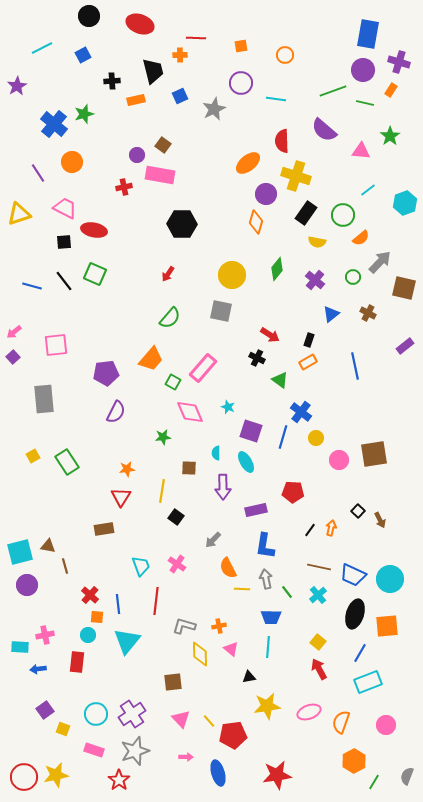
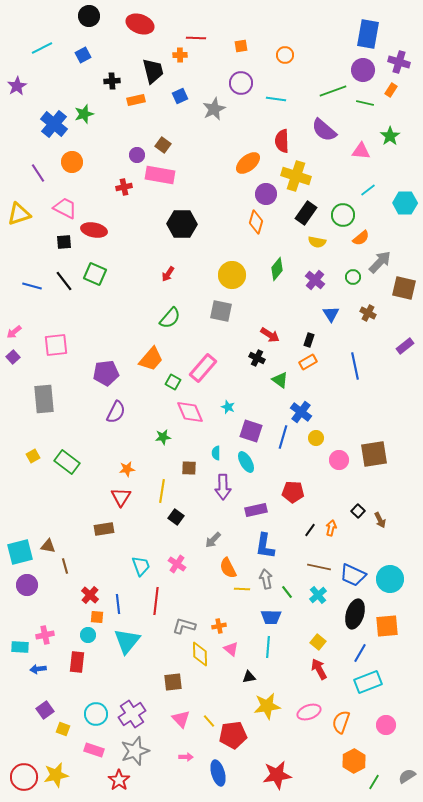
cyan hexagon at (405, 203): rotated 20 degrees clockwise
blue triangle at (331, 314): rotated 24 degrees counterclockwise
green rectangle at (67, 462): rotated 20 degrees counterclockwise
gray semicircle at (407, 776): rotated 36 degrees clockwise
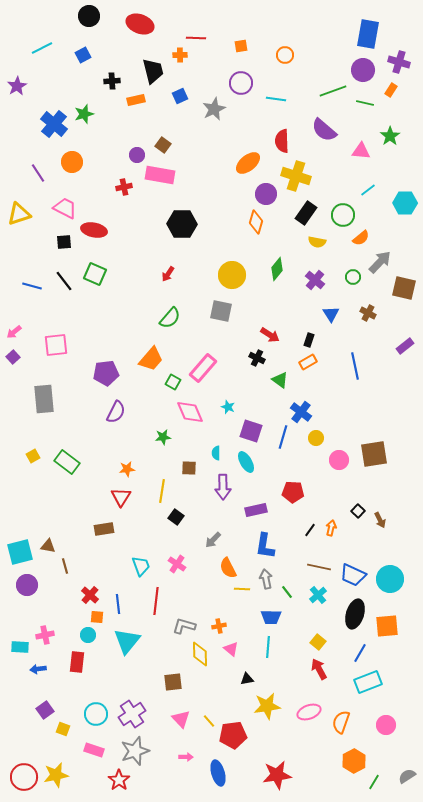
black triangle at (249, 677): moved 2 px left, 2 px down
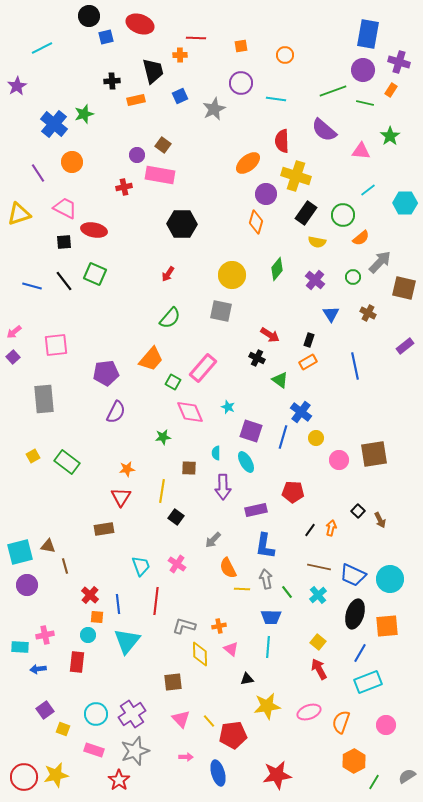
blue square at (83, 55): moved 23 px right, 18 px up; rotated 14 degrees clockwise
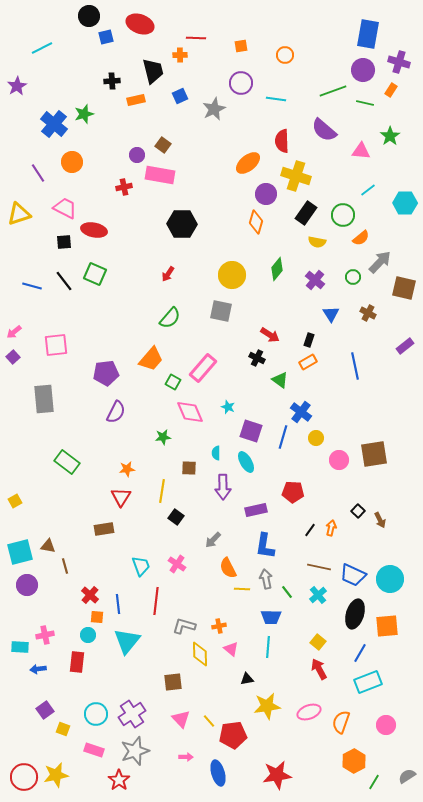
yellow square at (33, 456): moved 18 px left, 45 px down
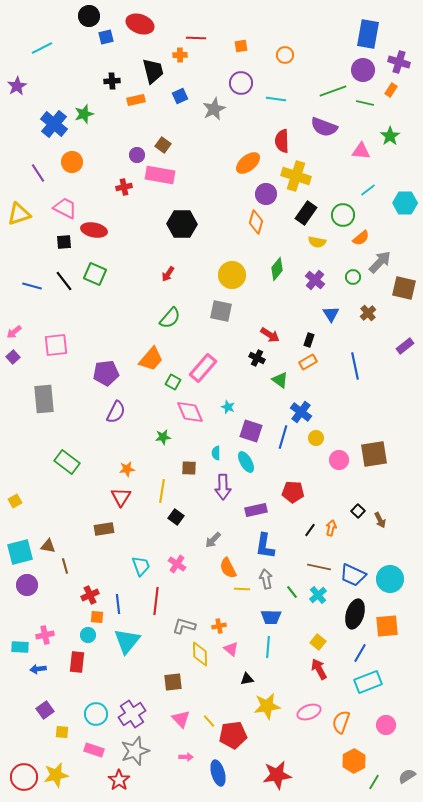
purple semicircle at (324, 130): moved 3 px up; rotated 20 degrees counterclockwise
brown cross at (368, 313): rotated 21 degrees clockwise
green line at (287, 592): moved 5 px right
red cross at (90, 595): rotated 24 degrees clockwise
yellow square at (63, 729): moved 1 px left, 3 px down; rotated 16 degrees counterclockwise
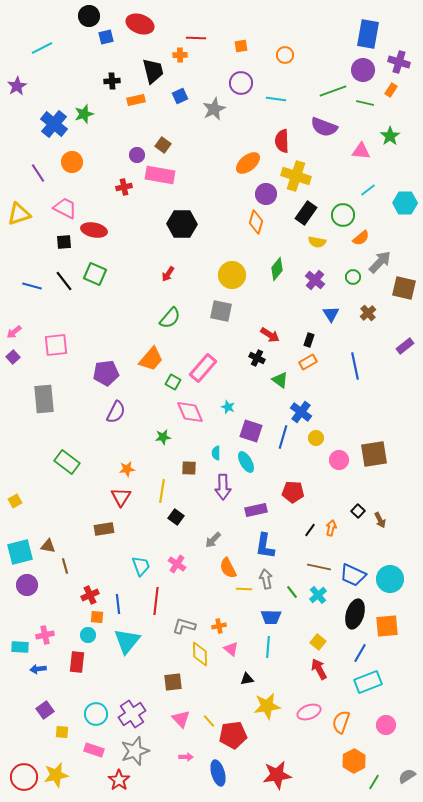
yellow line at (242, 589): moved 2 px right
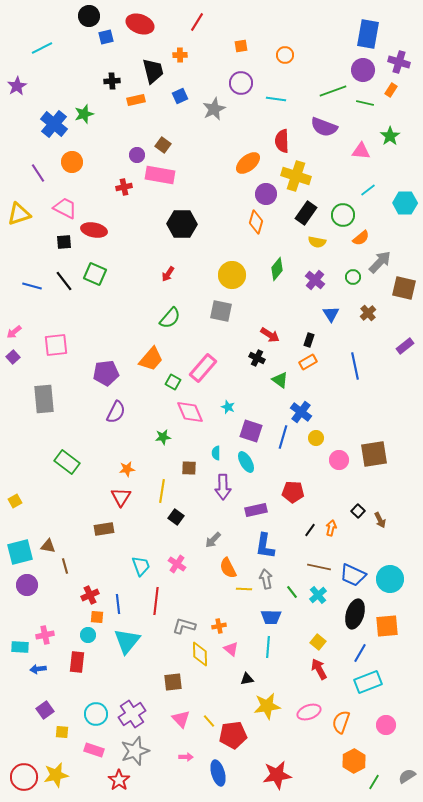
red line at (196, 38): moved 1 px right, 16 px up; rotated 60 degrees counterclockwise
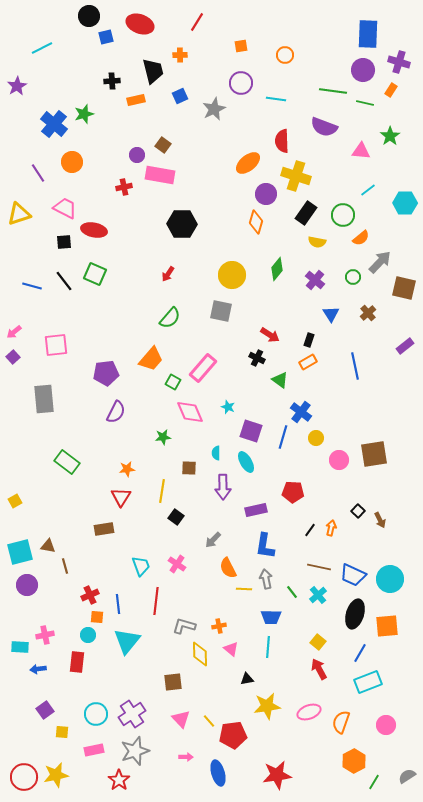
blue rectangle at (368, 34): rotated 8 degrees counterclockwise
green line at (333, 91): rotated 28 degrees clockwise
pink rectangle at (94, 750): rotated 30 degrees counterclockwise
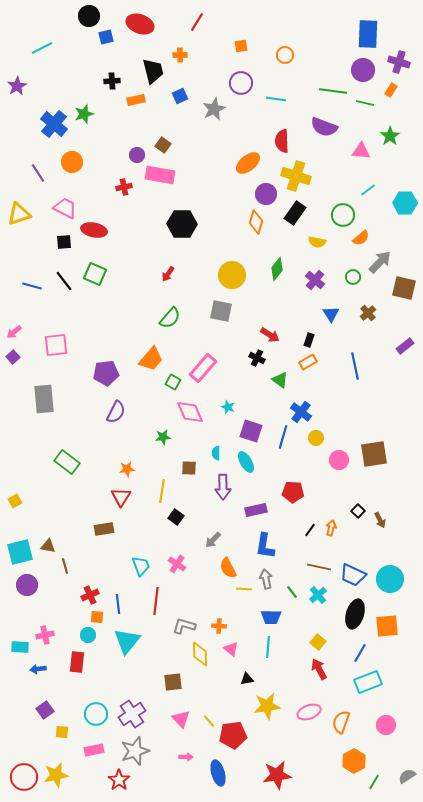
black rectangle at (306, 213): moved 11 px left
orange cross at (219, 626): rotated 16 degrees clockwise
